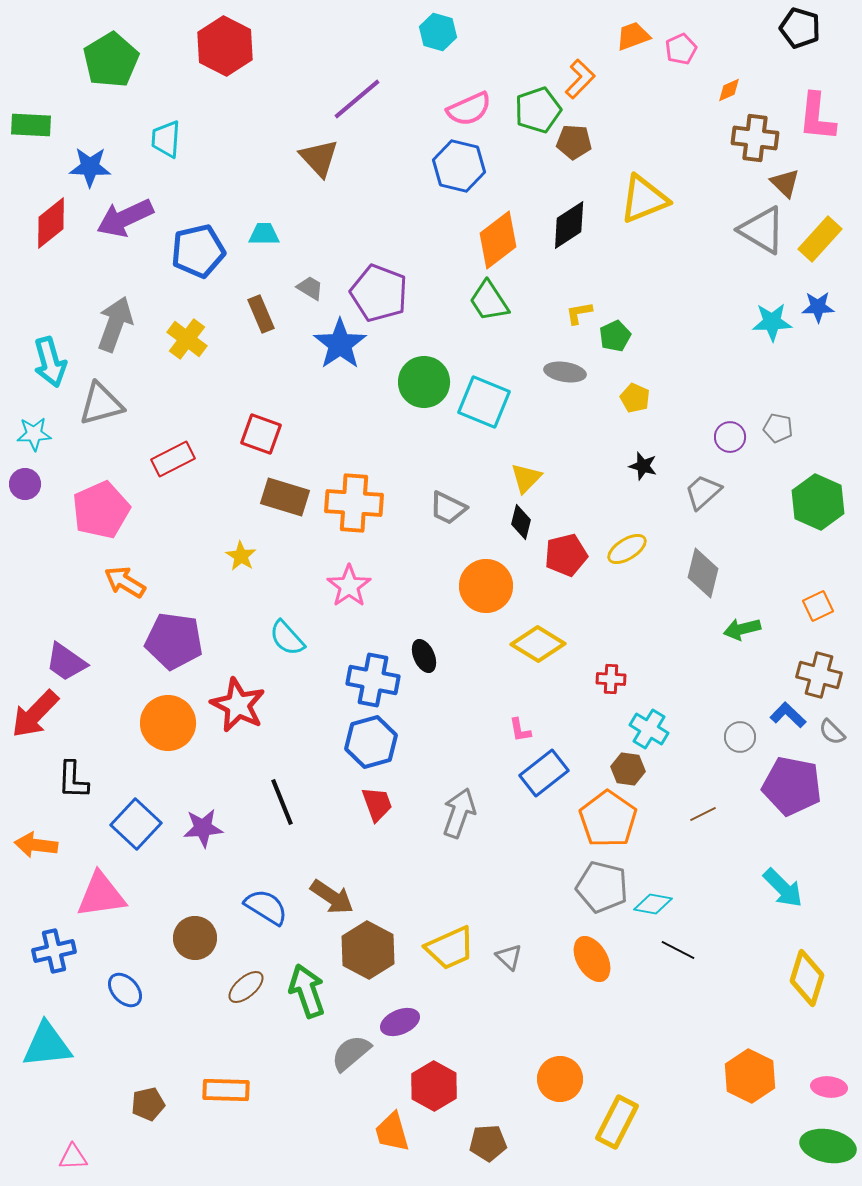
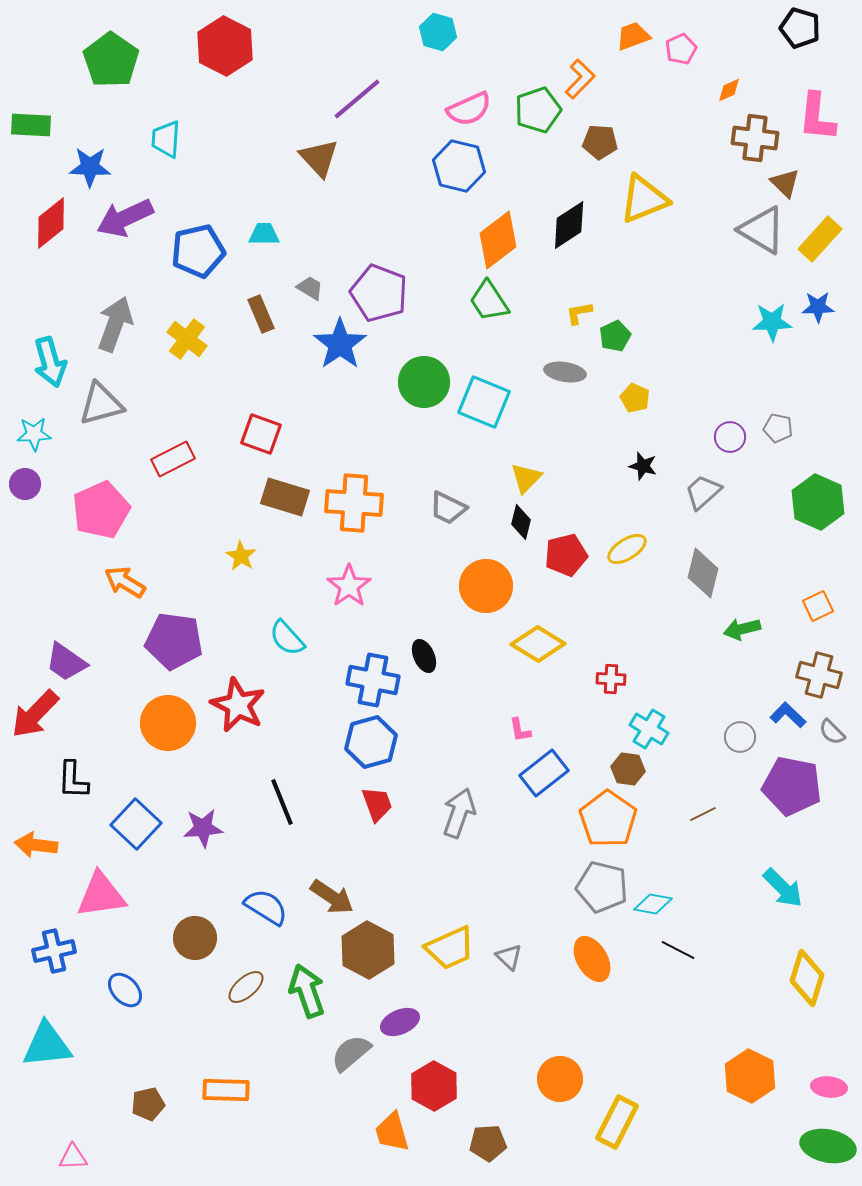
green pentagon at (111, 60): rotated 6 degrees counterclockwise
brown pentagon at (574, 142): moved 26 px right
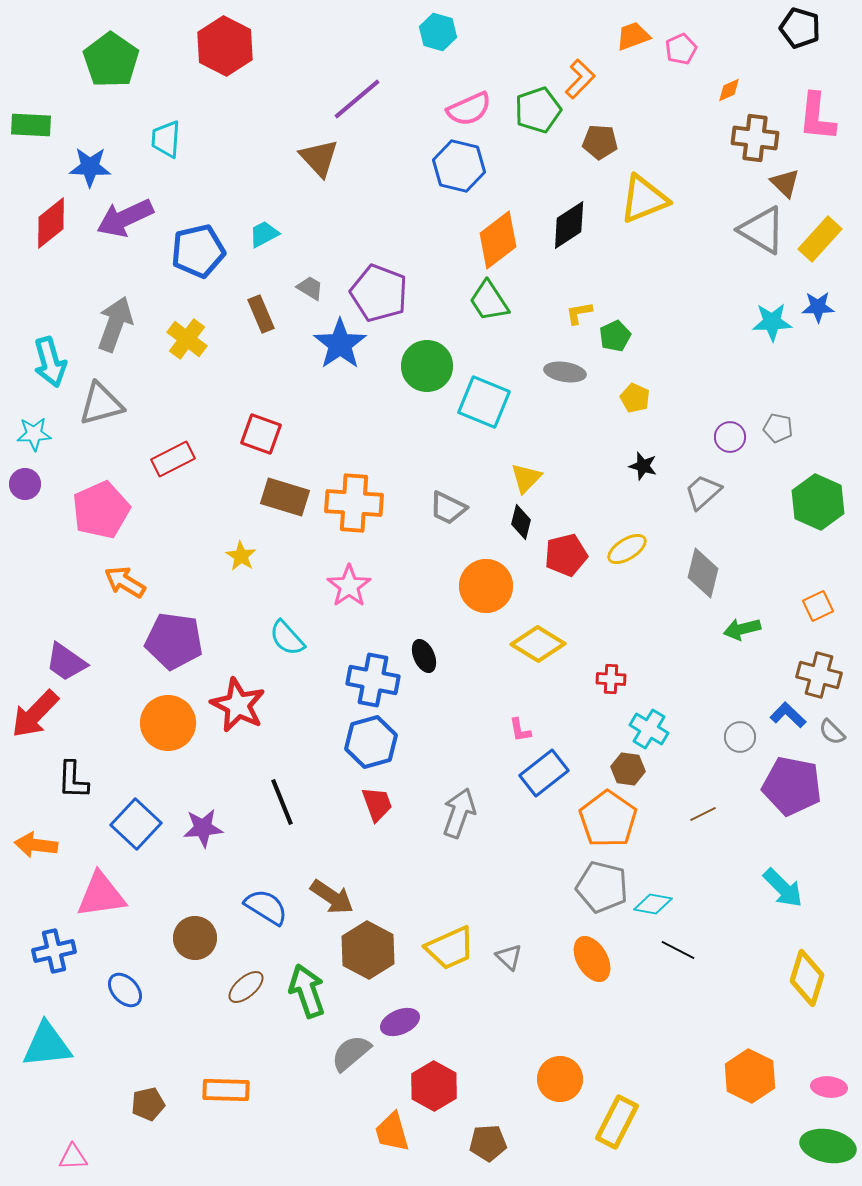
cyan trapezoid at (264, 234): rotated 28 degrees counterclockwise
green circle at (424, 382): moved 3 px right, 16 px up
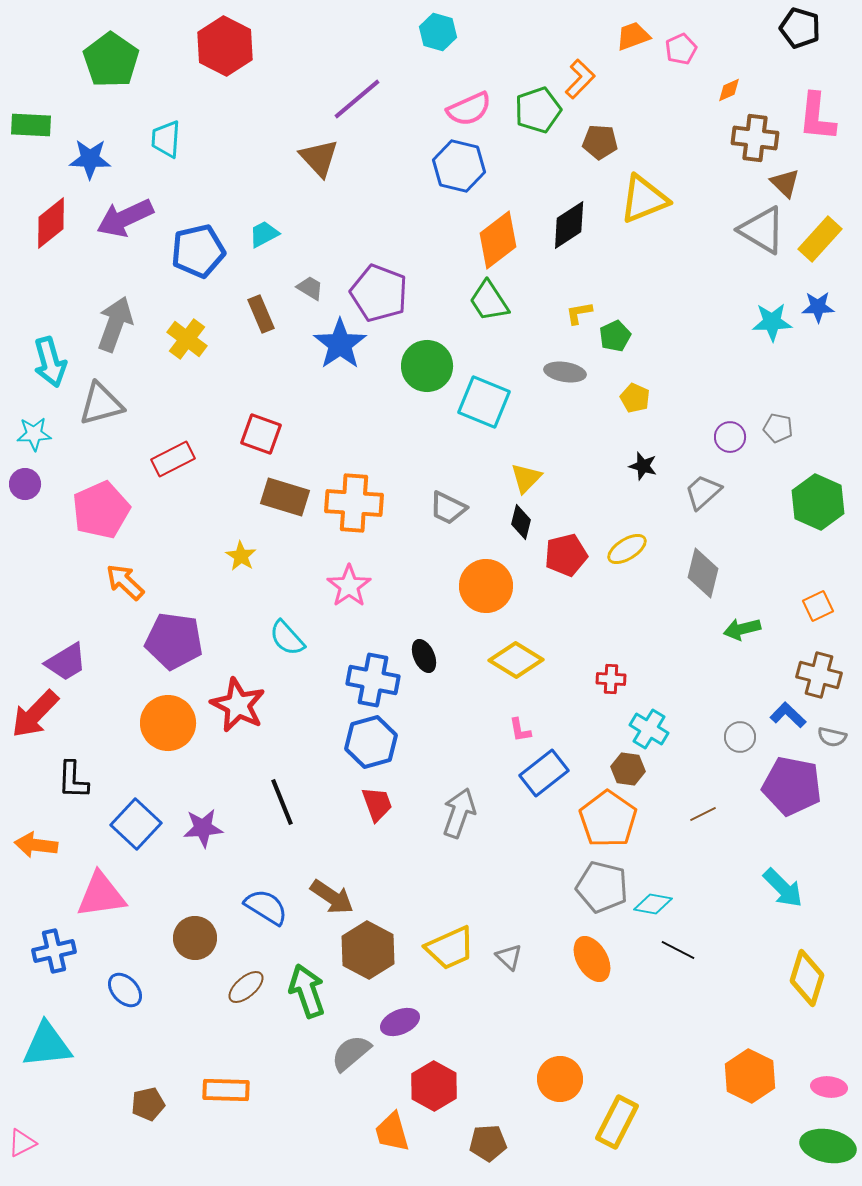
blue star at (90, 167): moved 8 px up
orange arrow at (125, 582): rotated 12 degrees clockwise
yellow diamond at (538, 644): moved 22 px left, 16 px down
purple trapezoid at (66, 662): rotated 66 degrees counterclockwise
gray semicircle at (832, 732): moved 5 px down; rotated 32 degrees counterclockwise
pink triangle at (73, 1157): moved 51 px left, 14 px up; rotated 24 degrees counterclockwise
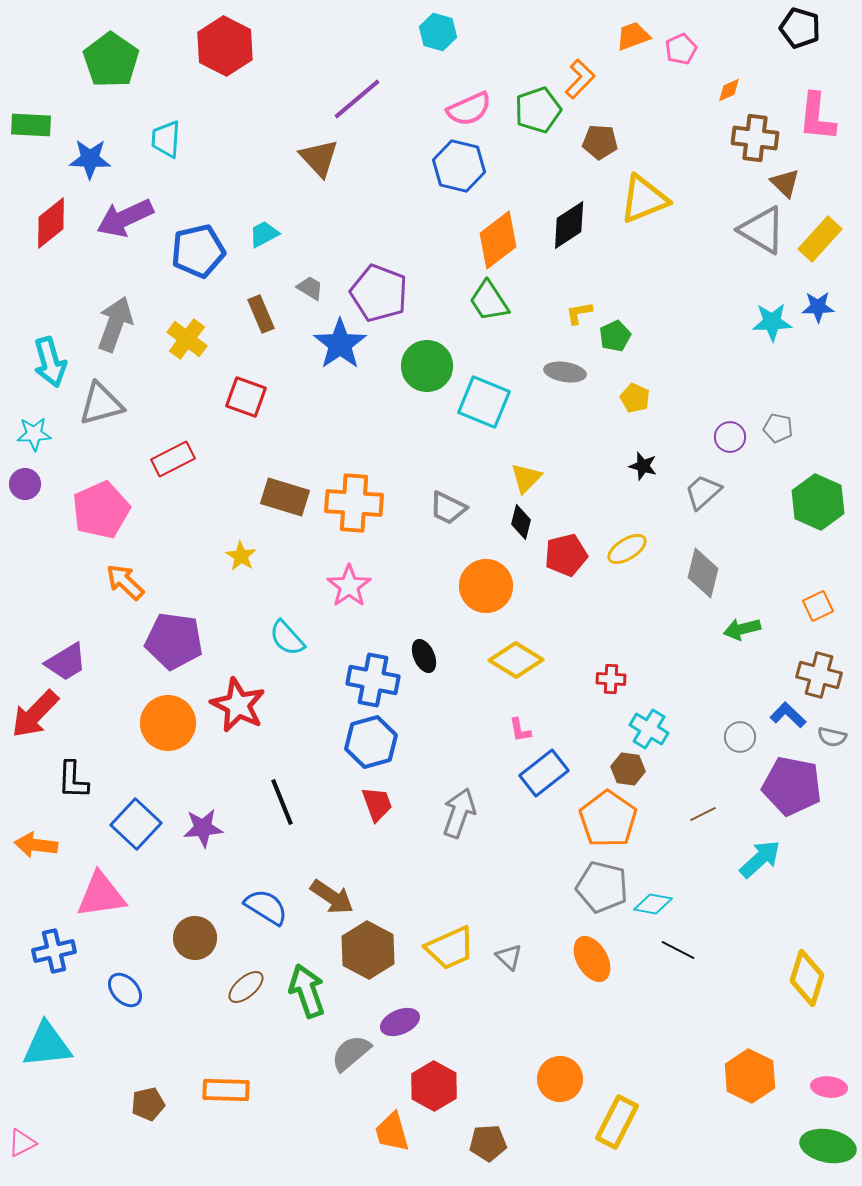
red square at (261, 434): moved 15 px left, 37 px up
cyan arrow at (783, 888): moved 23 px left, 29 px up; rotated 87 degrees counterclockwise
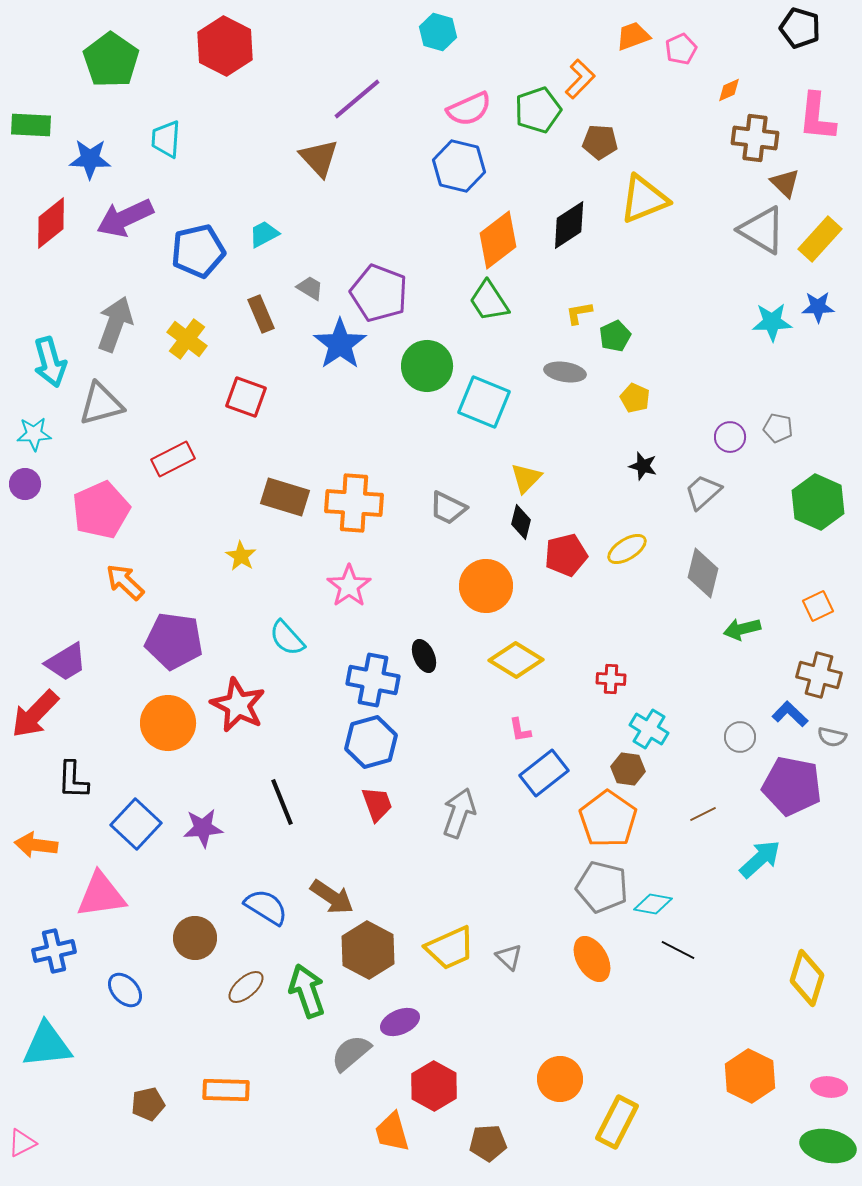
blue L-shape at (788, 715): moved 2 px right, 1 px up
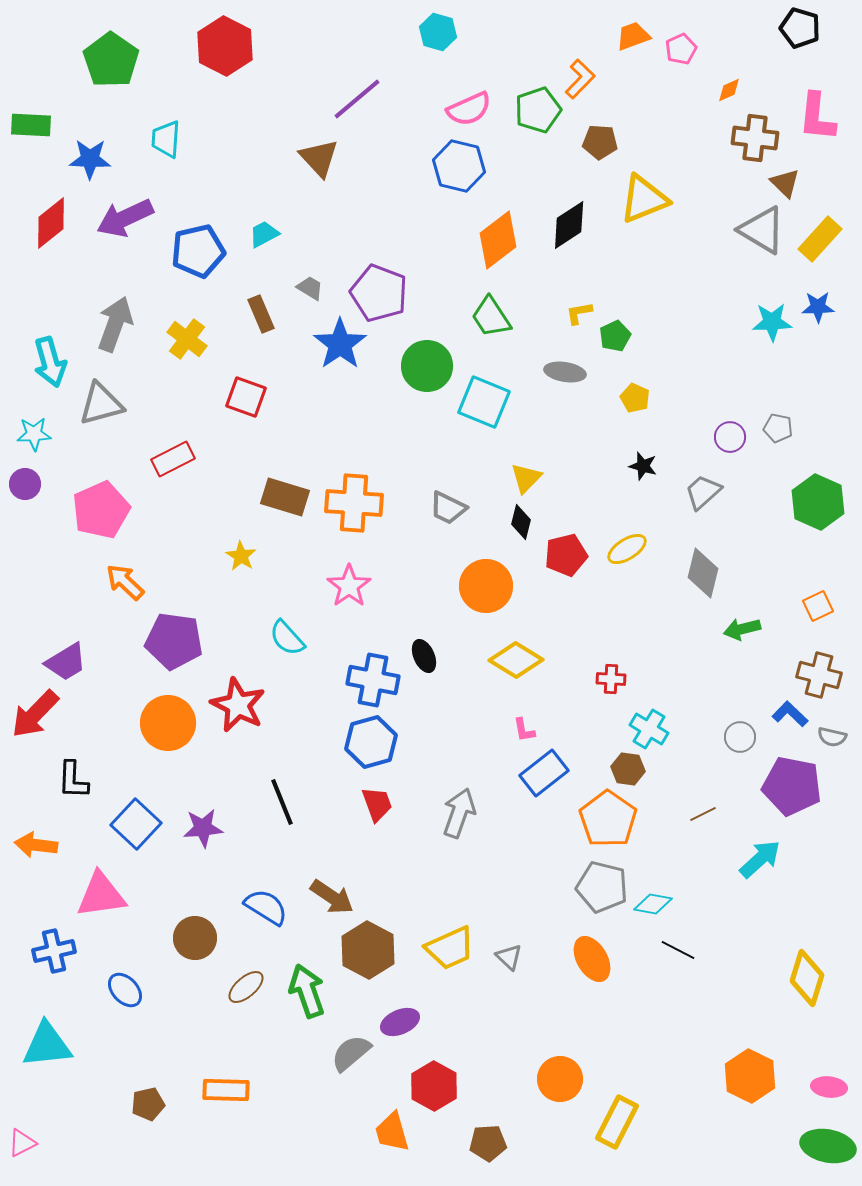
green trapezoid at (489, 301): moved 2 px right, 16 px down
pink L-shape at (520, 730): moved 4 px right
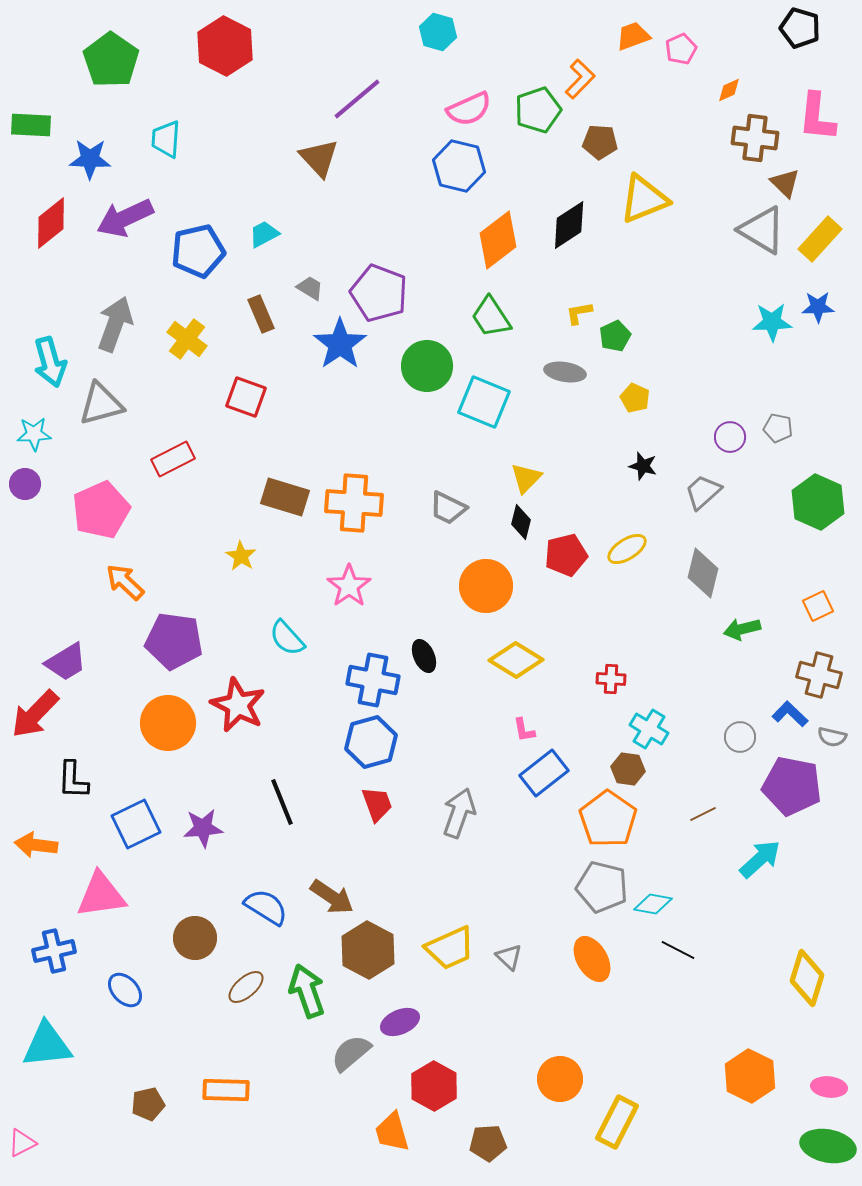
blue square at (136, 824): rotated 21 degrees clockwise
